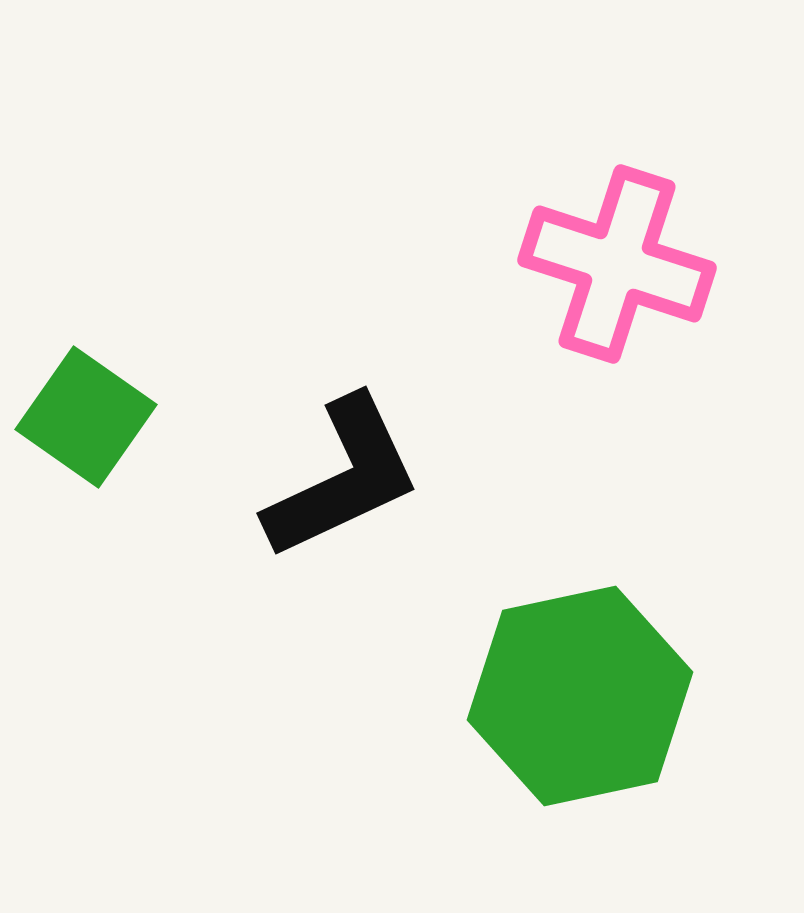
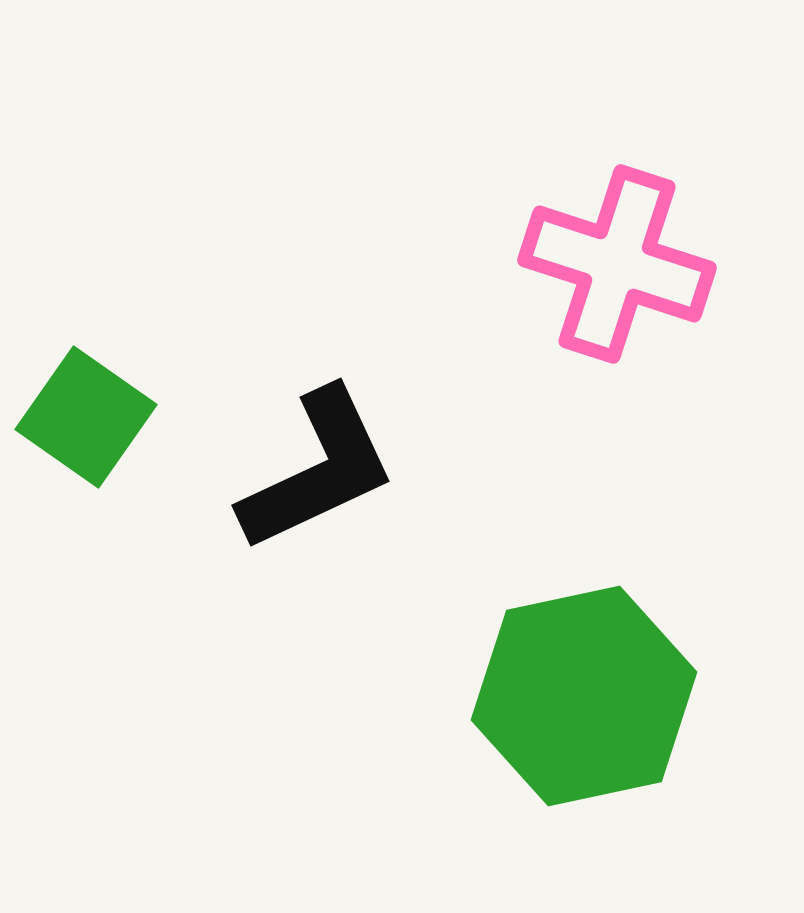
black L-shape: moved 25 px left, 8 px up
green hexagon: moved 4 px right
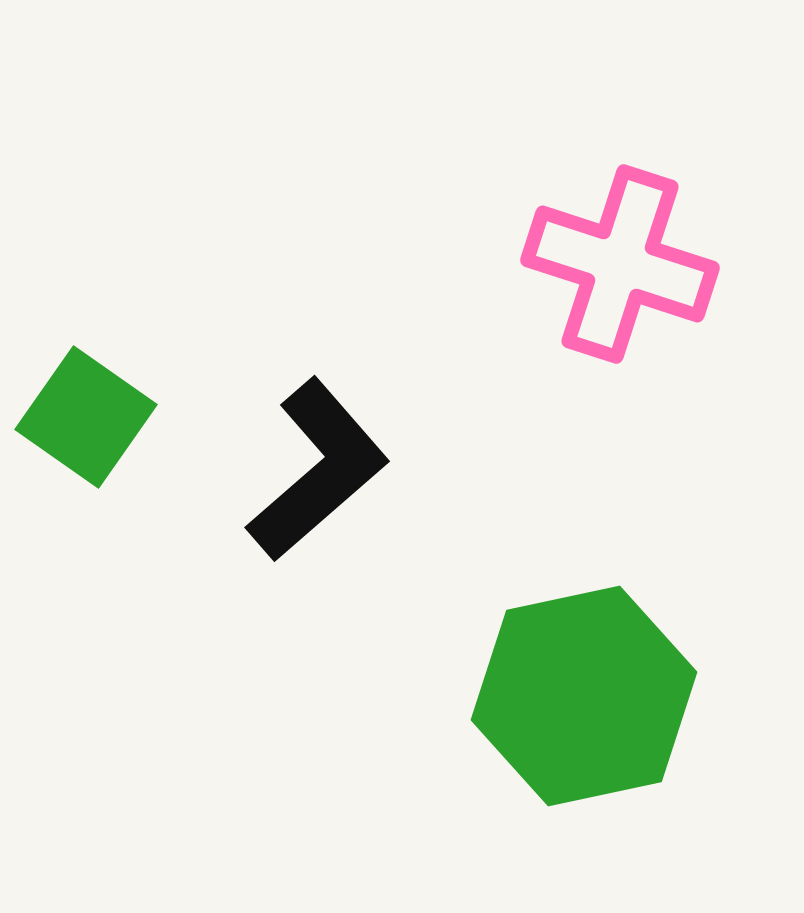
pink cross: moved 3 px right
black L-shape: rotated 16 degrees counterclockwise
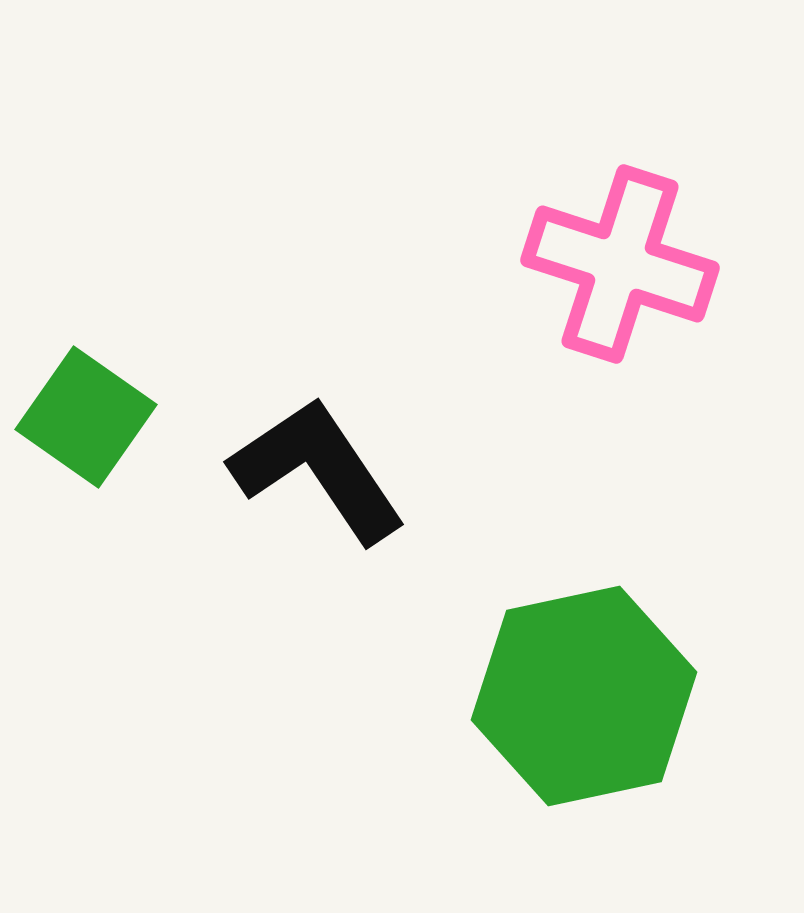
black L-shape: rotated 83 degrees counterclockwise
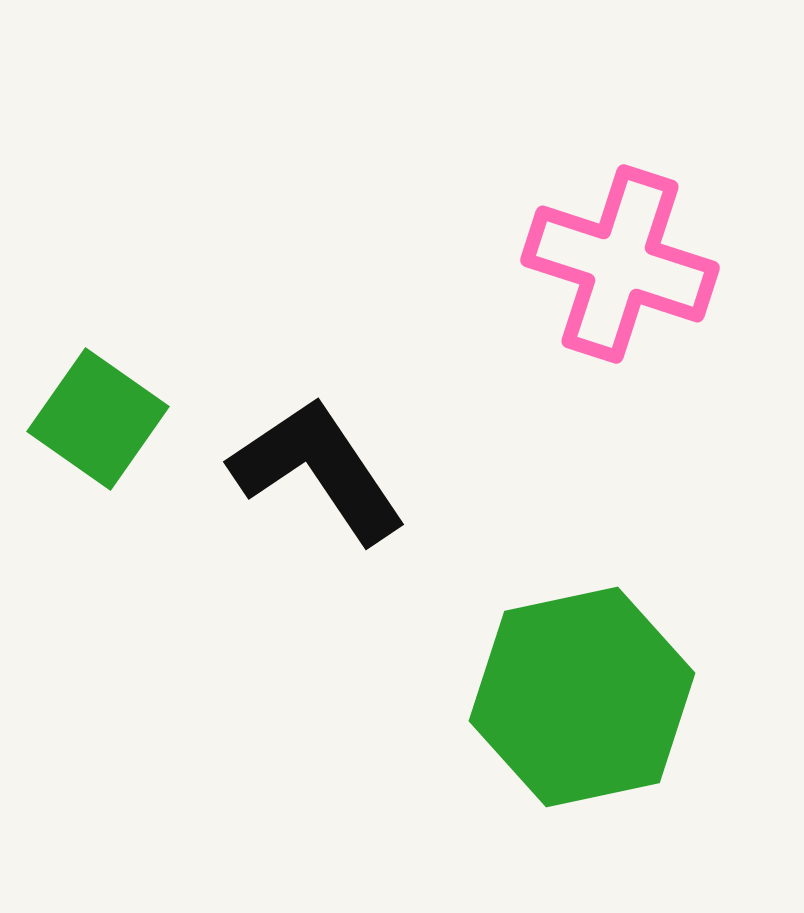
green square: moved 12 px right, 2 px down
green hexagon: moved 2 px left, 1 px down
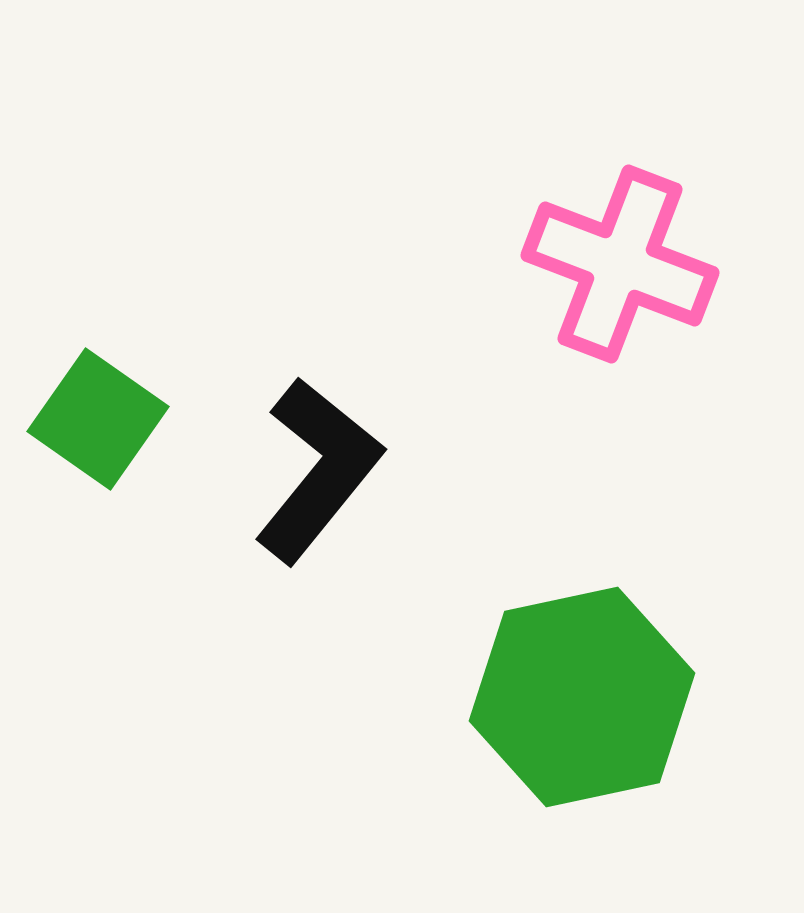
pink cross: rotated 3 degrees clockwise
black L-shape: rotated 73 degrees clockwise
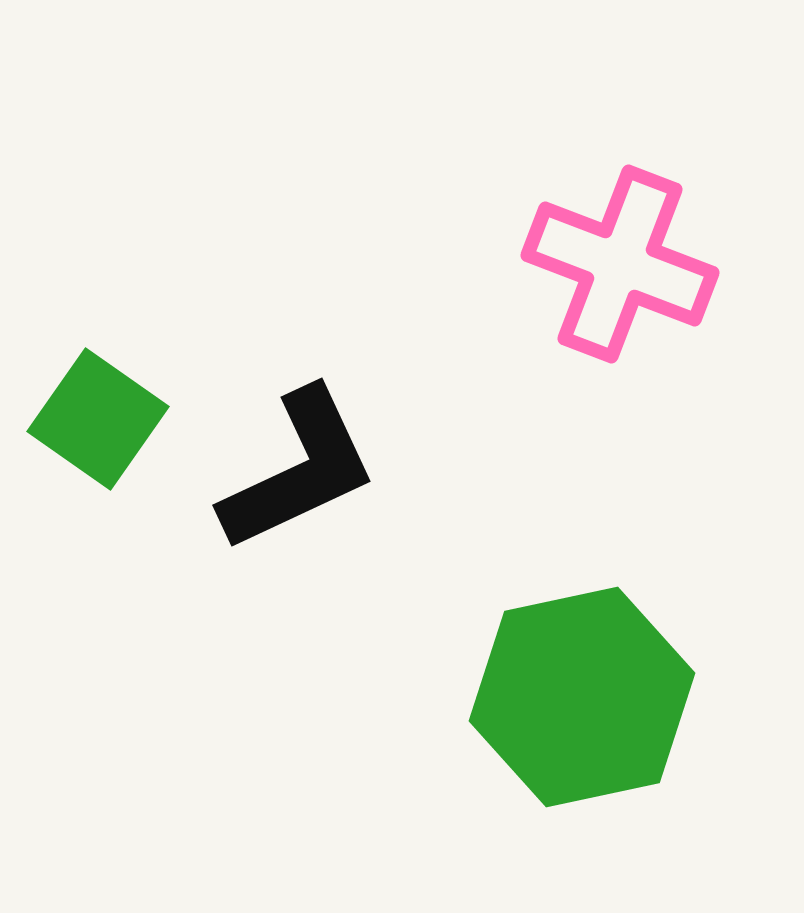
black L-shape: moved 19 px left; rotated 26 degrees clockwise
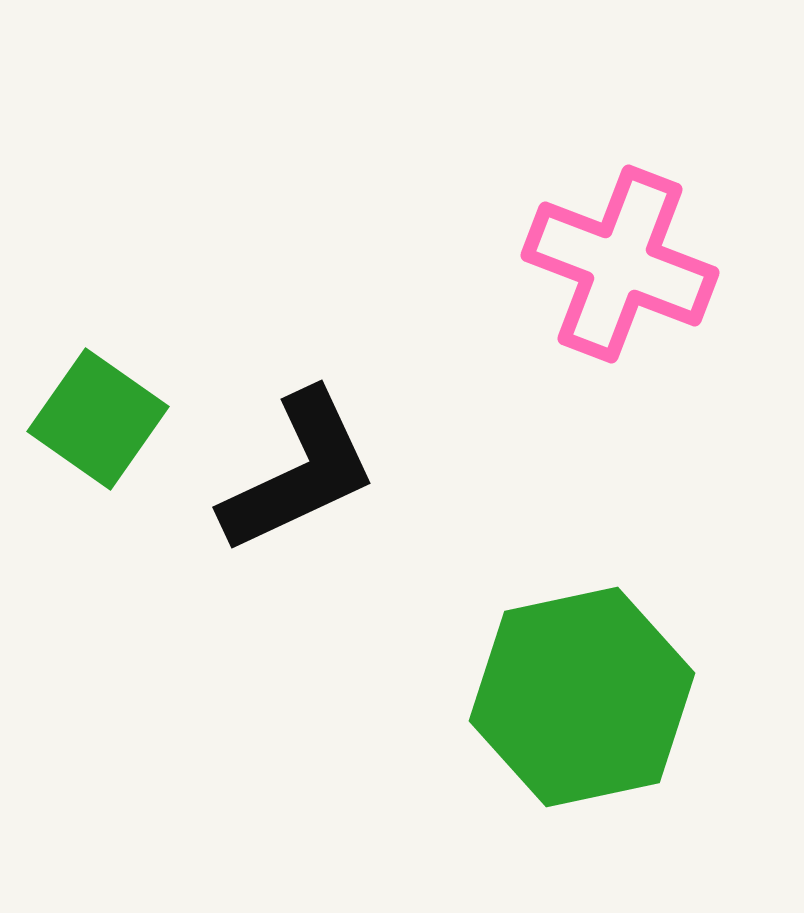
black L-shape: moved 2 px down
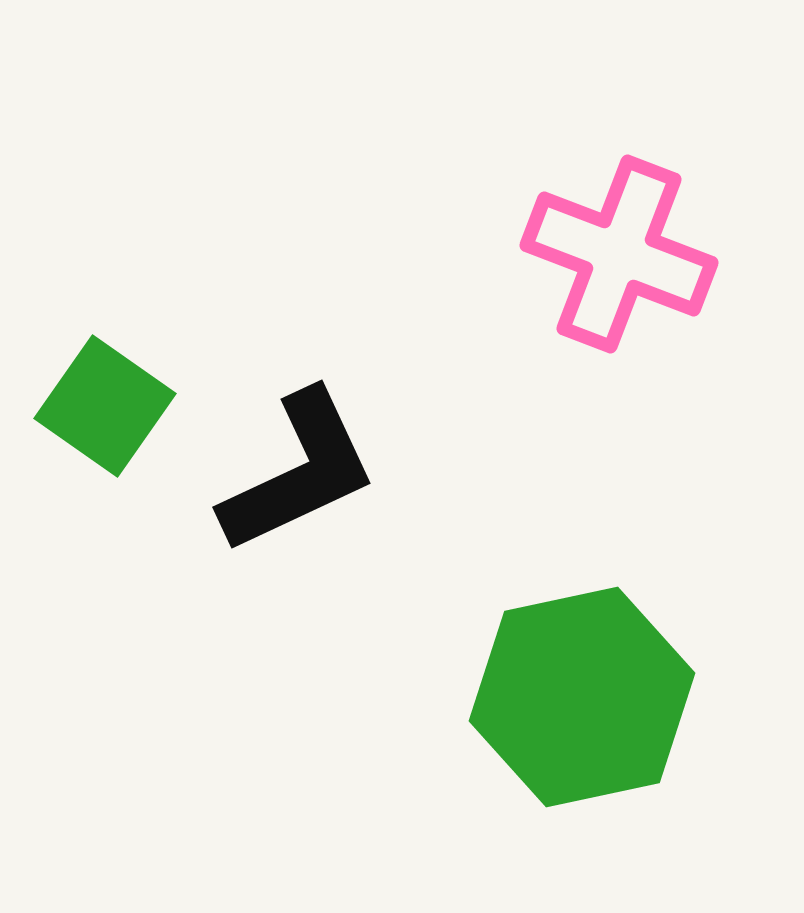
pink cross: moved 1 px left, 10 px up
green square: moved 7 px right, 13 px up
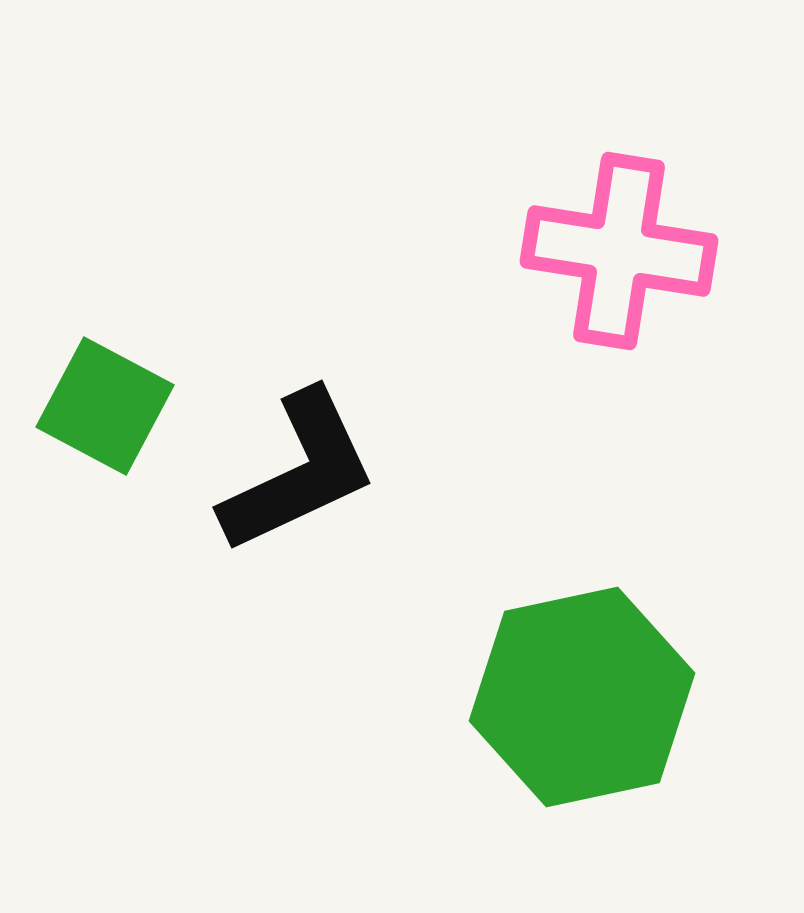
pink cross: moved 3 px up; rotated 12 degrees counterclockwise
green square: rotated 7 degrees counterclockwise
